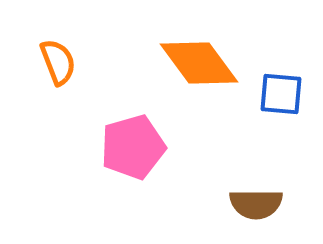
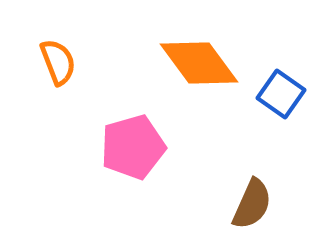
blue square: rotated 30 degrees clockwise
brown semicircle: moved 4 px left; rotated 66 degrees counterclockwise
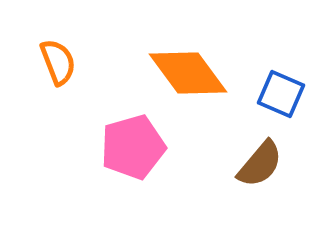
orange diamond: moved 11 px left, 10 px down
blue square: rotated 12 degrees counterclockwise
brown semicircle: moved 8 px right, 40 px up; rotated 16 degrees clockwise
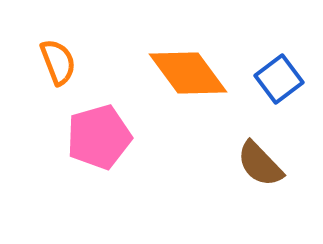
blue square: moved 2 px left, 15 px up; rotated 30 degrees clockwise
pink pentagon: moved 34 px left, 10 px up
brown semicircle: rotated 96 degrees clockwise
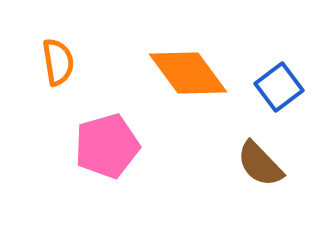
orange semicircle: rotated 12 degrees clockwise
blue square: moved 8 px down
pink pentagon: moved 8 px right, 9 px down
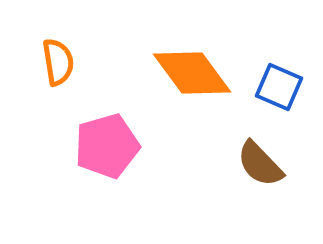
orange diamond: moved 4 px right
blue square: rotated 30 degrees counterclockwise
